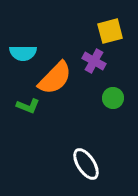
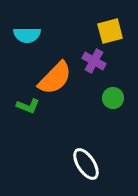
cyan semicircle: moved 4 px right, 18 px up
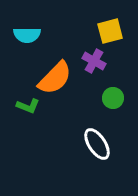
white ellipse: moved 11 px right, 20 px up
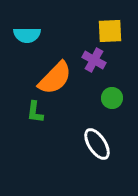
yellow square: rotated 12 degrees clockwise
purple cross: moved 1 px up
green circle: moved 1 px left
green L-shape: moved 7 px right, 6 px down; rotated 75 degrees clockwise
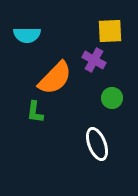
white ellipse: rotated 12 degrees clockwise
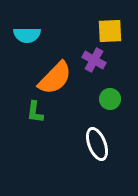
green circle: moved 2 px left, 1 px down
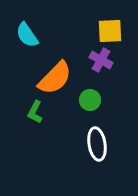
cyan semicircle: rotated 56 degrees clockwise
purple cross: moved 7 px right
green circle: moved 20 px left, 1 px down
green L-shape: rotated 20 degrees clockwise
white ellipse: rotated 12 degrees clockwise
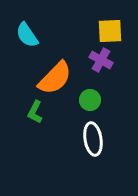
white ellipse: moved 4 px left, 5 px up
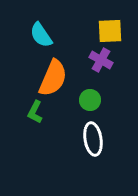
cyan semicircle: moved 14 px right
orange semicircle: moved 2 px left; rotated 21 degrees counterclockwise
